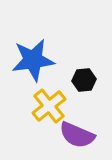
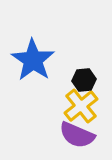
blue star: rotated 30 degrees counterclockwise
yellow cross: moved 32 px right
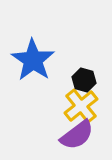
black hexagon: rotated 20 degrees clockwise
purple semicircle: rotated 60 degrees counterclockwise
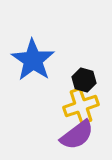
yellow cross: rotated 20 degrees clockwise
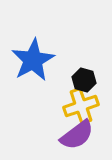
blue star: rotated 9 degrees clockwise
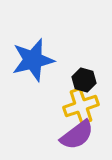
blue star: rotated 15 degrees clockwise
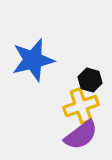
black hexagon: moved 6 px right
purple semicircle: moved 4 px right
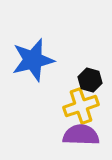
purple semicircle: rotated 141 degrees counterclockwise
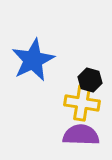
blue star: rotated 12 degrees counterclockwise
yellow cross: moved 1 px right, 3 px up; rotated 28 degrees clockwise
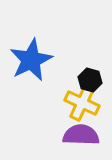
blue star: moved 2 px left
yellow cross: rotated 16 degrees clockwise
